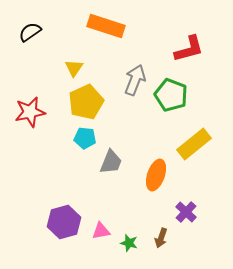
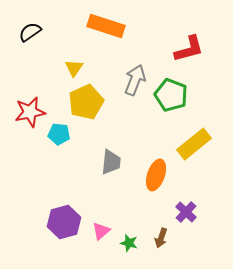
cyan pentagon: moved 26 px left, 4 px up
gray trapezoid: rotated 16 degrees counterclockwise
pink triangle: rotated 30 degrees counterclockwise
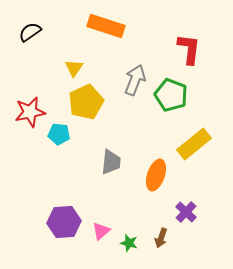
red L-shape: rotated 68 degrees counterclockwise
purple hexagon: rotated 12 degrees clockwise
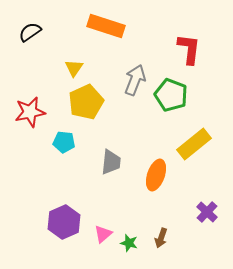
cyan pentagon: moved 5 px right, 8 px down
purple cross: moved 21 px right
purple hexagon: rotated 20 degrees counterclockwise
pink triangle: moved 2 px right, 3 px down
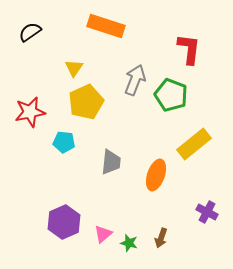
purple cross: rotated 15 degrees counterclockwise
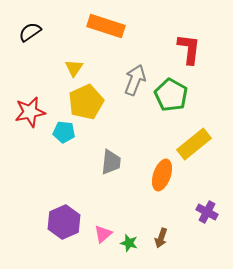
green pentagon: rotated 8 degrees clockwise
cyan pentagon: moved 10 px up
orange ellipse: moved 6 px right
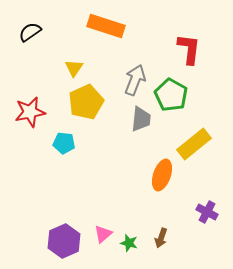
cyan pentagon: moved 11 px down
gray trapezoid: moved 30 px right, 43 px up
purple hexagon: moved 19 px down
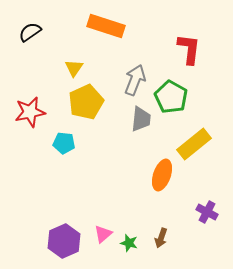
green pentagon: moved 2 px down
